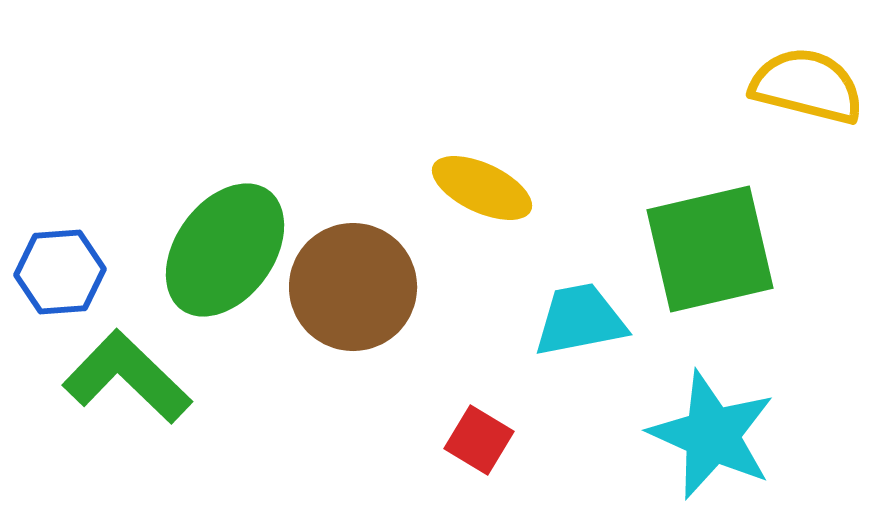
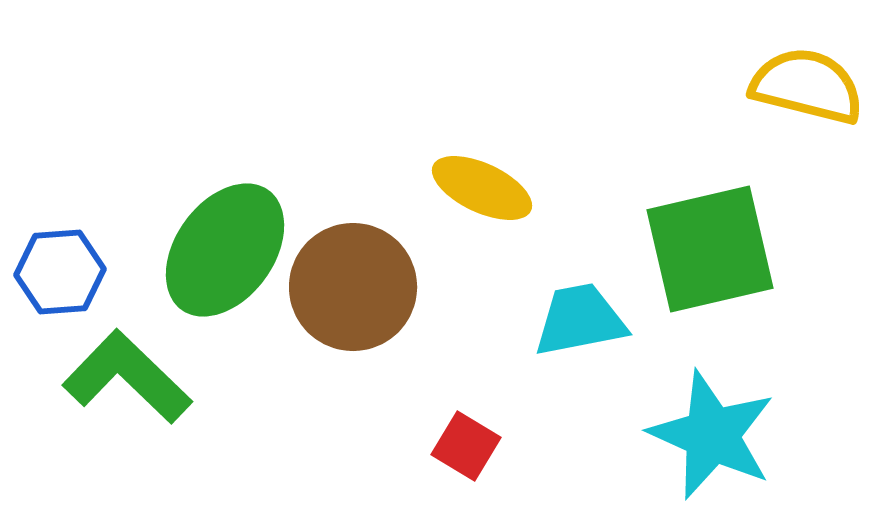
red square: moved 13 px left, 6 px down
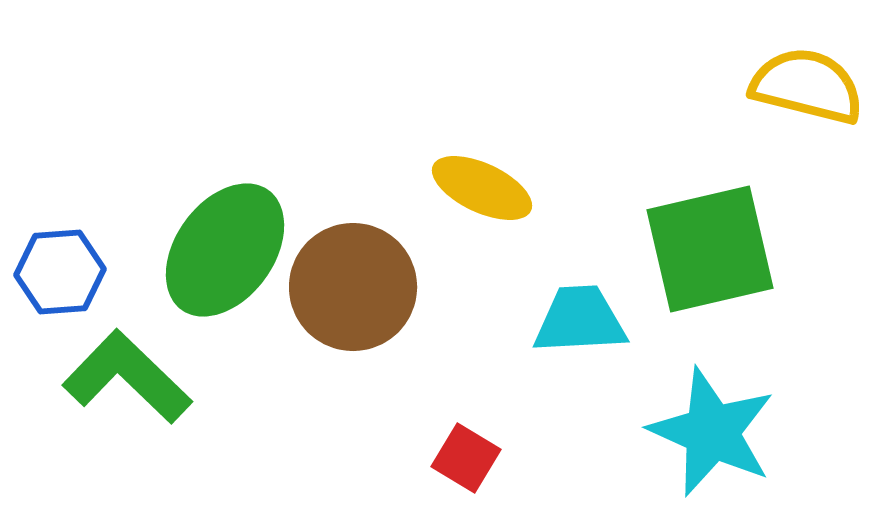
cyan trapezoid: rotated 8 degrees clockwise
cyan star: moved 3 px up
red square: moved 12 px down
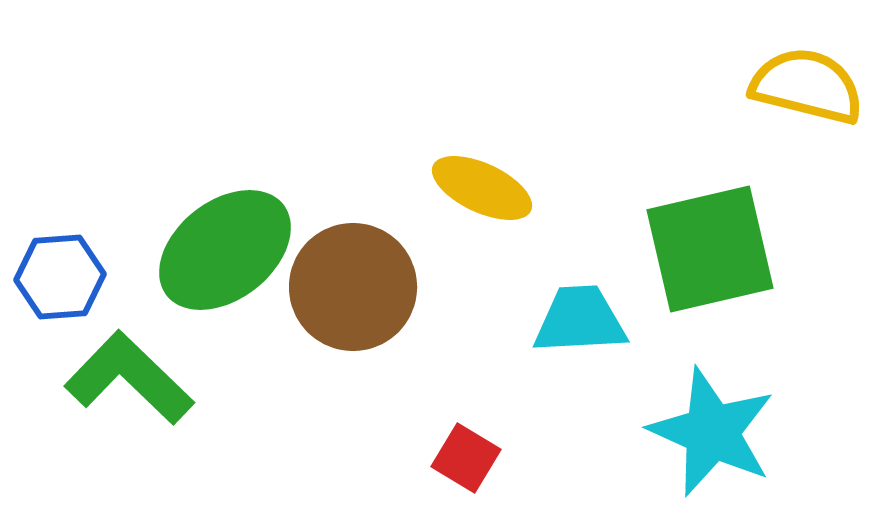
green ellipse: rotated 16 degrees clockwise
blue hexagon: moved 5 px down
green L-shape: moved 2 px right, 1 px down
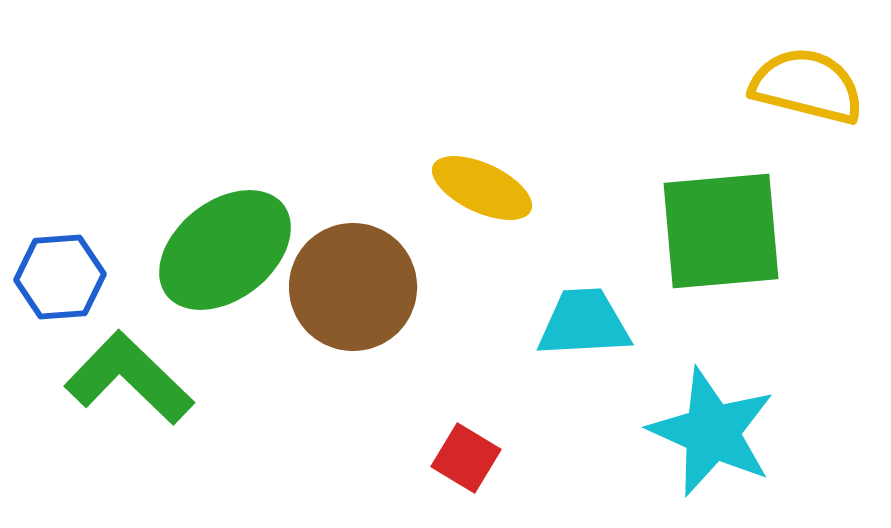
green square: moved 11 px right, 18 px up; rotated 8 degrees clockwise
cyan trapezoid: moved 4 px right, 3 px down
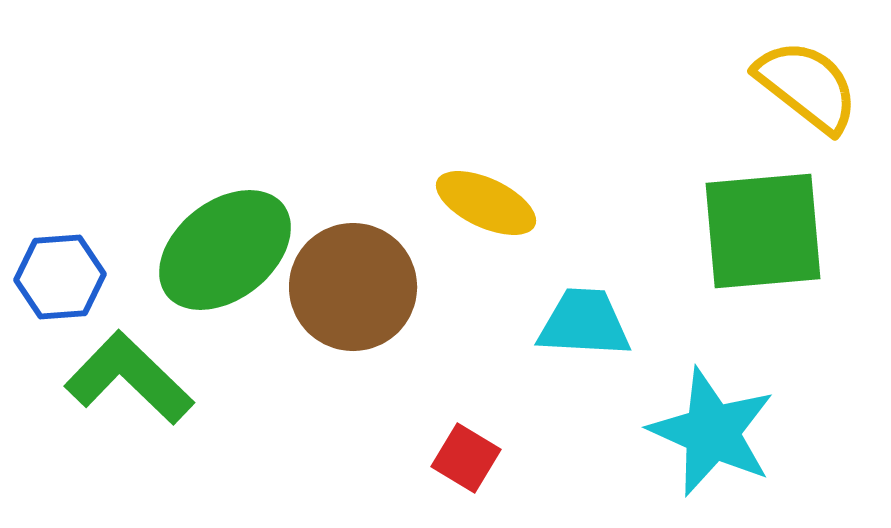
yellow semicircle: rotated 24 degrees clockwise
yellow ellipse: moved 4 px right, 15 px down
green square: moved 42 px right
cyan trapezoid: rotated 6 degrees clockwise
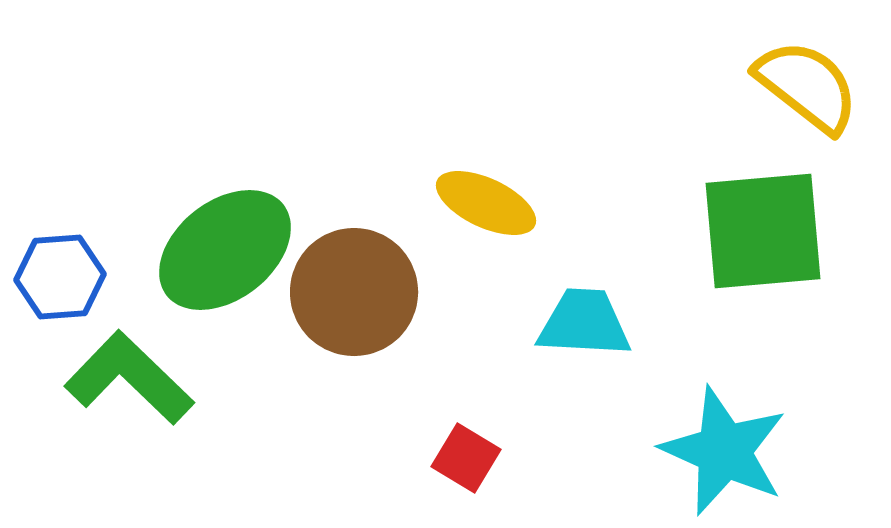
brown circle: moved 1 px right, 5 px down
cyan star: moved 12 px right, 19 px down
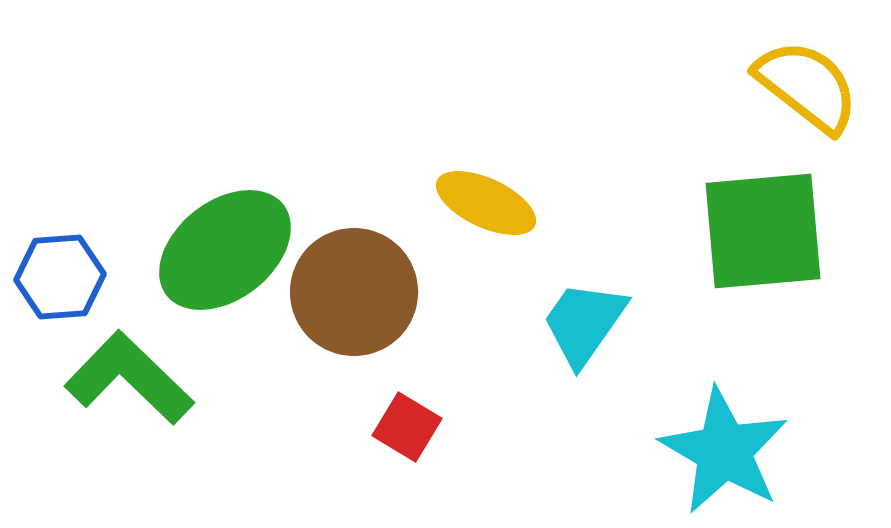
cyan trapezoid: rotated 58 degrees counterclockwise
cyan star: rotated 6 degrees clockwise
red square: moved 59 px left, 31 px up
